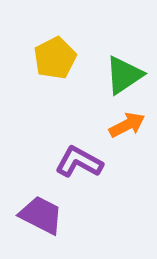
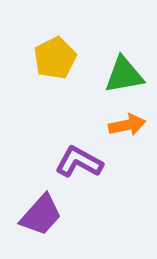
green triangle: rotated 24 degrees clockwise
orange arrow: rotated 15 degrees clockwise
purple trapezoid: rotated 105 degrees clockwise
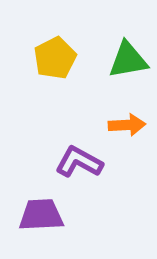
green triangle: moved 4 px right, 15 px up
orange arrow: rotated 9 degrees clockwise
purple trapezoid: rotated 135 degrees counterclockwise
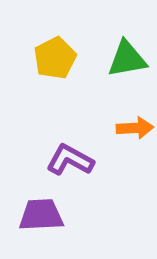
green triangle: moved 1 px left, 1 px up
orange arrow: moved 8 px right, 3 px down
purple L-shape: moved 9 px left, 2 px up
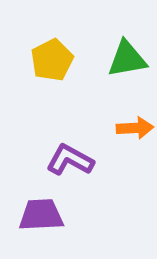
yellow pentagon: moved 3 px left, 2 px down
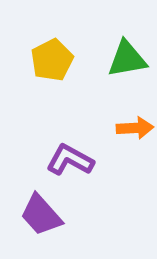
purple trapezoid: rotated 129 degrees counterclockwise
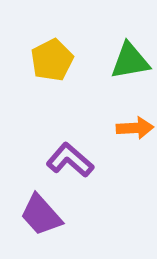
green triangle: moved 3 px right, 2 px down
purple L-shape: rotated 12 degrees clockwise
